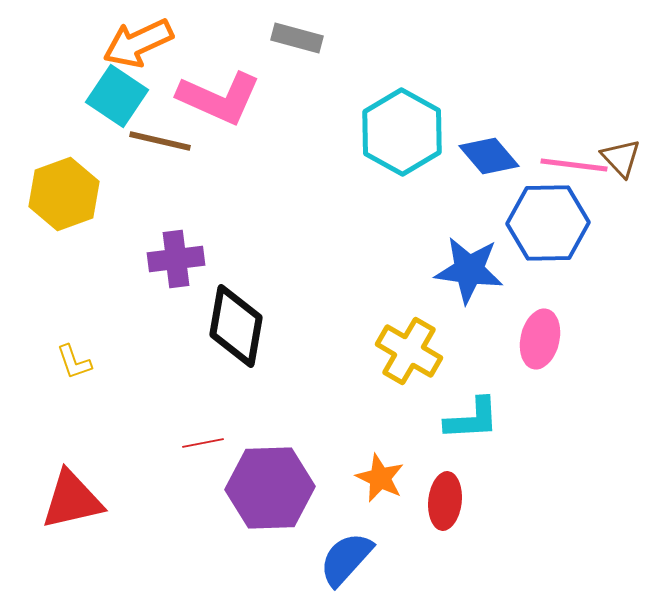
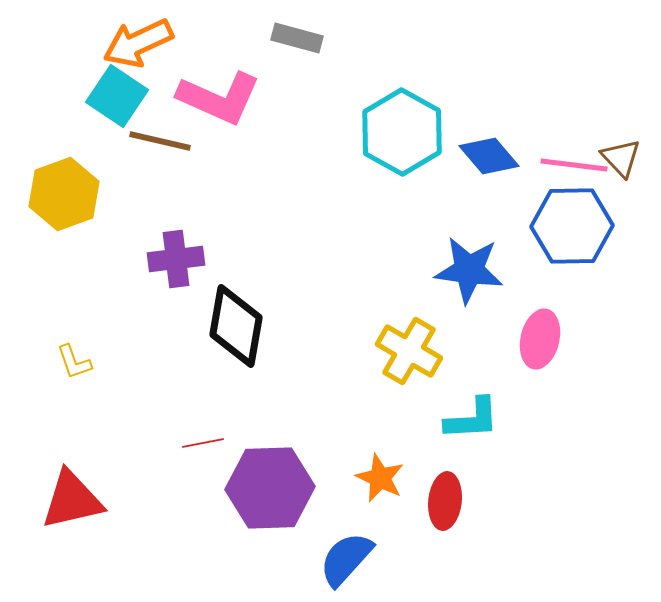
blue hexagon: moved 24 px right, 3 px down
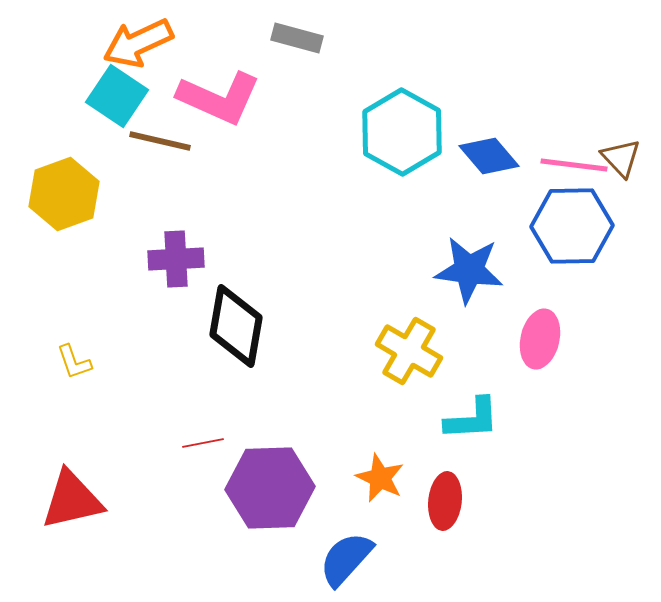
purple cross: rotated 4 degrees clockwise
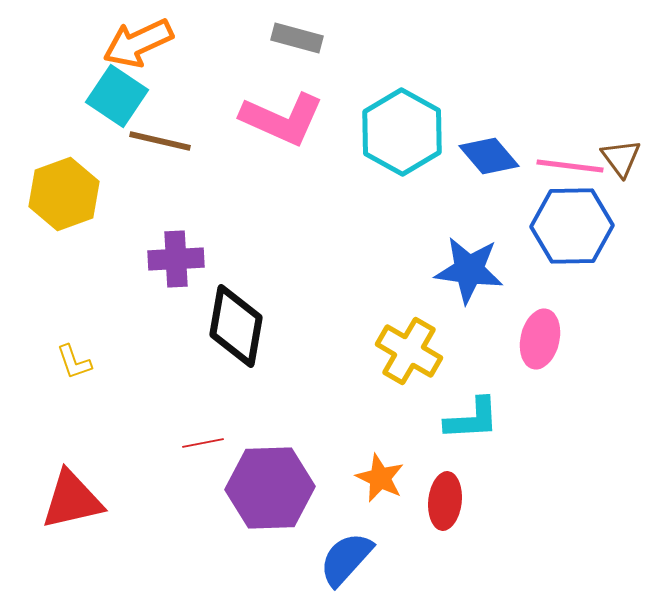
pink L-shape: moved 63 px right, 21 px down
brown triangle: rotated 6 degrees clockwise
pink line: moved 4 px left, 1 px down
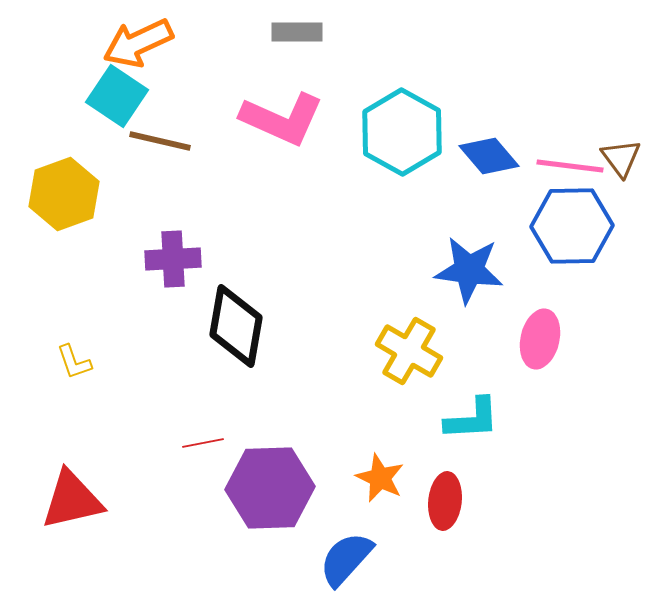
gray rectangle: moved 6 px up; rotated 15 degrees counterclockwise
purple cross: moved 3 px left
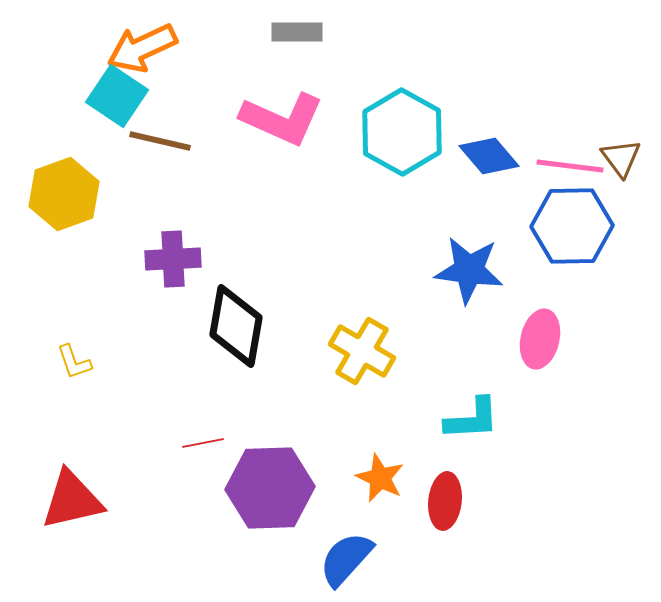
orange arrow: moved 4 px right, 5 px down
yellow cross: moved 47 px left
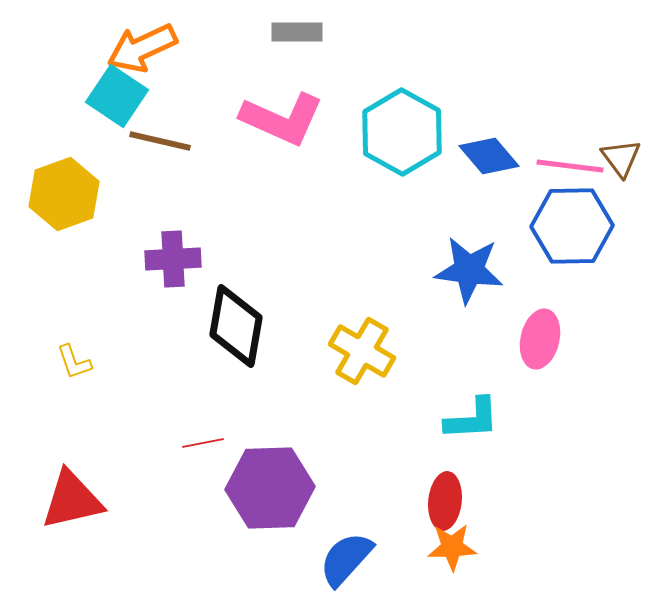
orange star: moved 72 px right, 69 px down; rotated 27 degrees counterclockwise
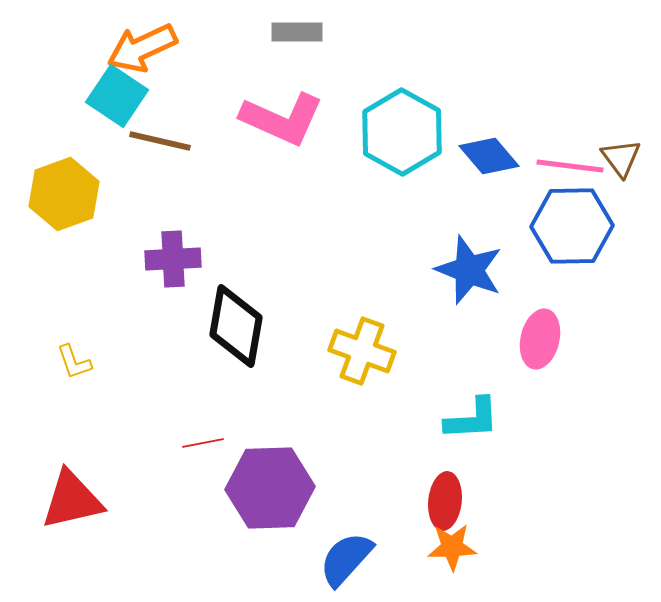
blue star: rotated 14 degrees clockwise
yellow cross: rotated 10 degrees counterclockwise
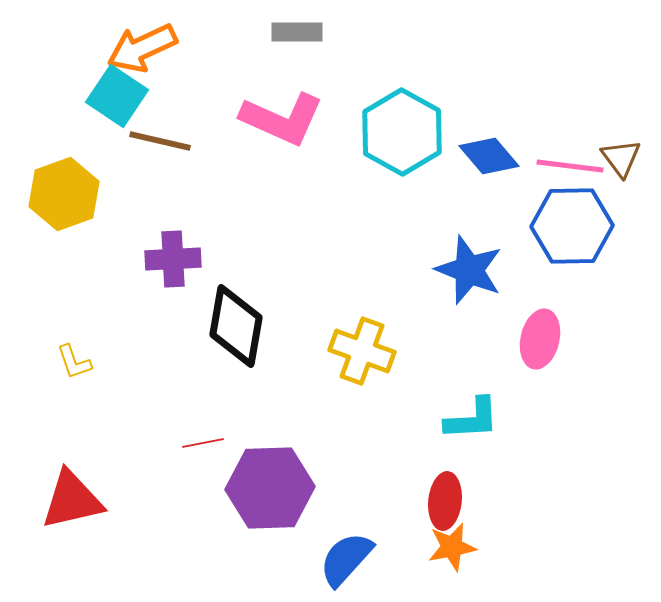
orange star: rotated 9 degrees counterclockwise
